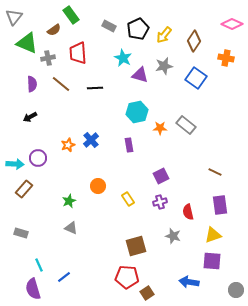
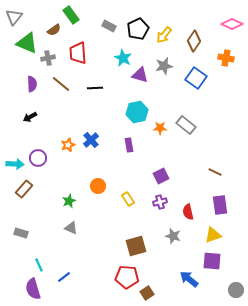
blue arrow at (189, 282): moved 3 px up; rotated 30 degrees clockwise
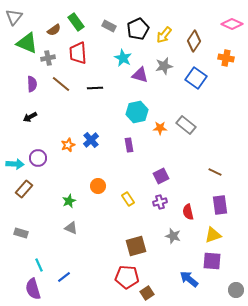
green rectangle at (71, 15): moved 5 px right, 7 px down
